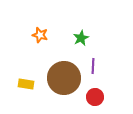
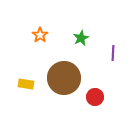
orange star: rotated 21 degrees clockwise
purple line: moved 20 px right, 13 px up
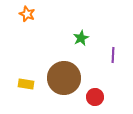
orange star: moved 13 px left, 21 px up; rotated 14 degrees counterclockwise
purple line: moved 2 px down
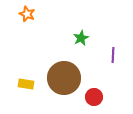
red circle: moved 1 px left
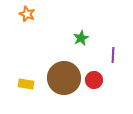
red circle: moved 17 px up
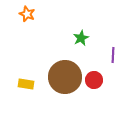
brown circle: moved 1 px right, 1 px up
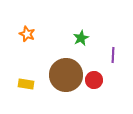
orange star: moved 20 px down
brown circle: moved 1 px right, 2 px up
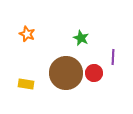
green star: rotated 21 degrees counterclockwise
purple line: moved 2 px down
brown circle: moved 2 px up
red circle: moved 7 px up
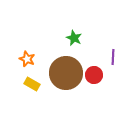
orange star: moved 25 px down
green star: moved 7 px left
red circle: moved 2 px down
yellow rectangle: moved 6 px right; rotated 21 degrees clockwise
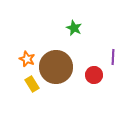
green star: moved 10 px up
brown circle: moved 10 px left, 6 px up
yellow rectangle: rotated 28 degrees clockwise
